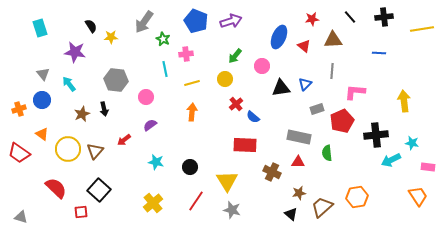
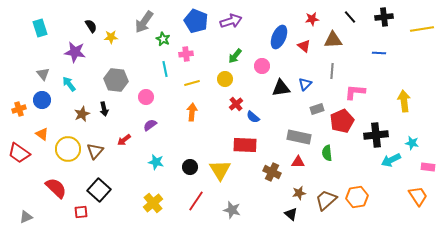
yellow triangle at (227, 181): moved 7 px left, 11 px up
brown trapezoid at (322, 207): moved 4 px right, 7 px up
gray triangle at (21, 217): moved 5 px right; rotated 40 degrees counterclockwise
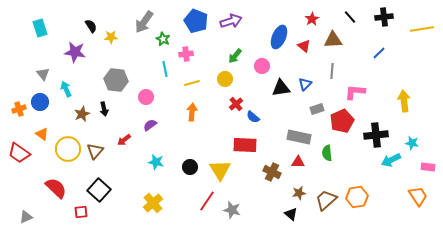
red star at (312, 19): rotated 24 degrees counterclockwise
blue line at (379, 53): rotated 48 degrees counterclockwise
cyan arrow at (69, 84): moved 3 px left, 5 px down; rotated 14 degrees clockwise
blue circle at (42, 100): moved 2 px left, 2 px down
red line at (196, 201): moved 11 px right
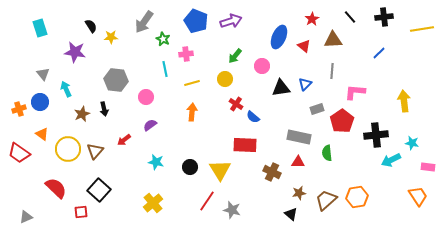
red cross at (236, 104): rotated 16 degrees counterclockwise
red pentagon at (342, 121): rotated 10 degrees counterclockwise
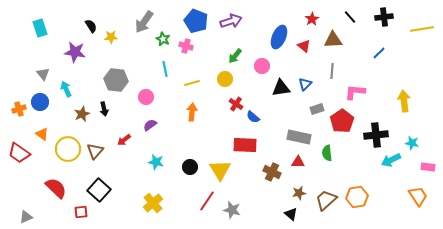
pink cross at (186, 54): moved 8 px up; rotated 24 degrees clockwise
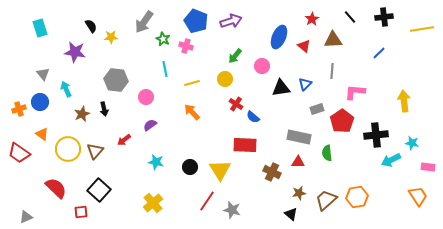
orange arrow at (192, 112): rotated 48 degrees counterclockwise
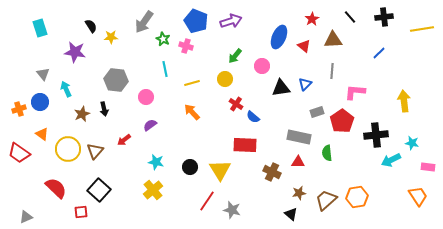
gray rectangle at (317, 109): moved 3 px down
yellow cross at (153, 203): moved 13 px up
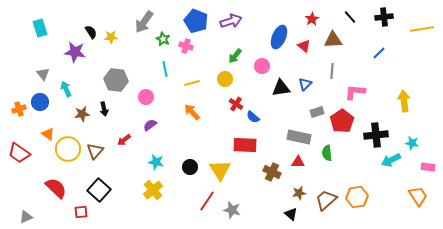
black semicircle at (91, 26): moved 6 px down
brown star at (82, 114): rotated 14 degrees clockwise
orange triangle at (42, 134): moved 6 px right
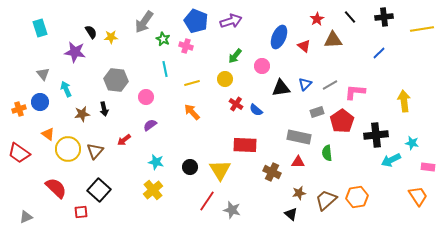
red star at (312, 19): moved 5 px right
gray line at (332, 71): moved 2 px left, 14 px down; rotated 56 degrees clockwise
blue semicircle at (253, 117): moved 3 px right, 7 px up
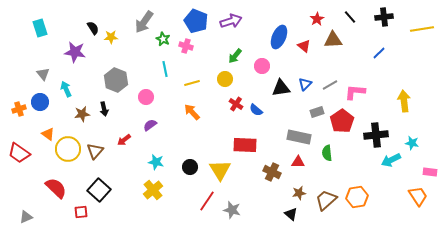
black semicircle at (91, 32): moved 2 px right, 4 px up
gray hexagon at (116, 80): rotated 15 degrees clockwise
pink rectangle at (428, 167): moved 2 px right, 5 px down
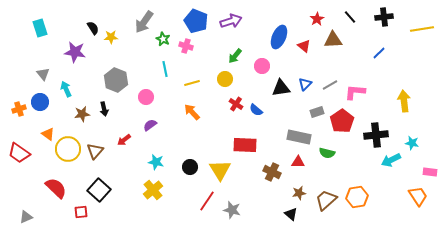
green semicircle at (327, 153): rotated 70 degrees counterclockwise
